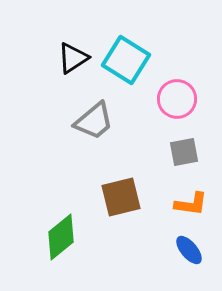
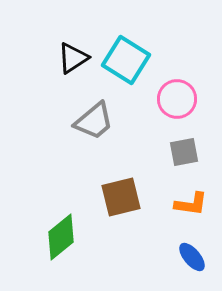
blue ellipse: moved 3 px right, 7 px down
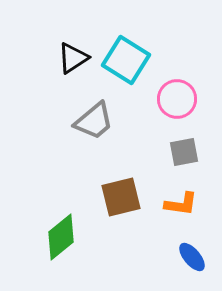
orange L-shape: moved 10 px left
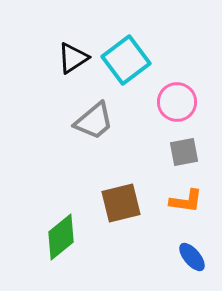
cyan square: rotated 21 degrees clockwise
pink circle: moved 3 px down
brown square: moved 6 px down
orange L-shape: moved 5 px right, 3 px up
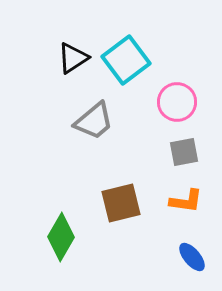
green diamond: rotated 21 degrees counterclockwise
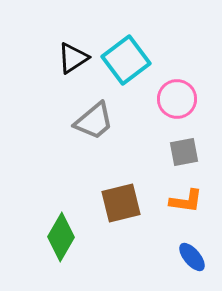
pink circle: moved 3 px up
